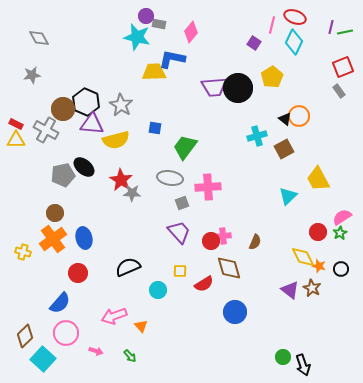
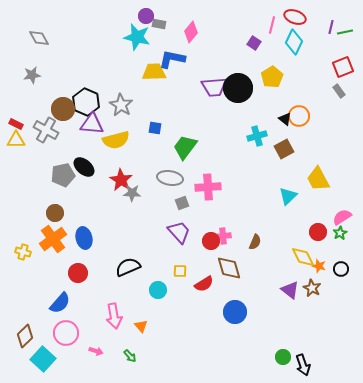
pink arrow at (114, 316): rotated 80 degrees counterclockwise
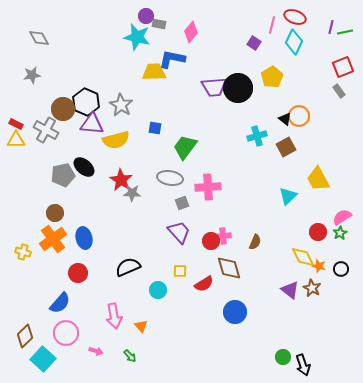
brown square at (284, 149): moved 2 px right, 2 px up
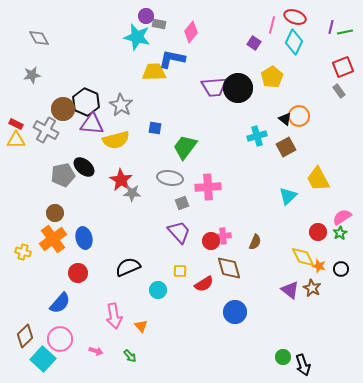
pink circle at (66, 333): moved 6 px left, 6 px down
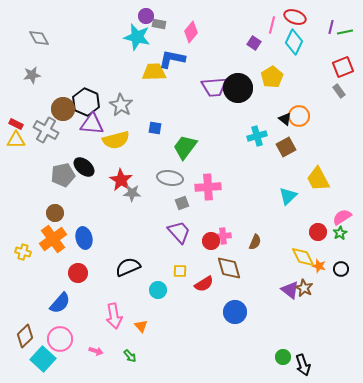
brown star at (312, 288): moved 8 px left
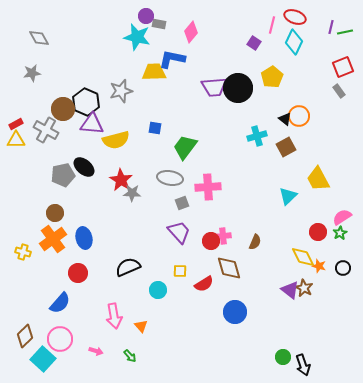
gray star at (32, 75): moved 2 px up
gray star at (121, 105): moved 14 px up; rotated 25 degrees clockwise
red rectangle at (16, 124): rotated 56 degrees counterclockwise
black circle at (341, 269): moved 2 px right, 1 px up
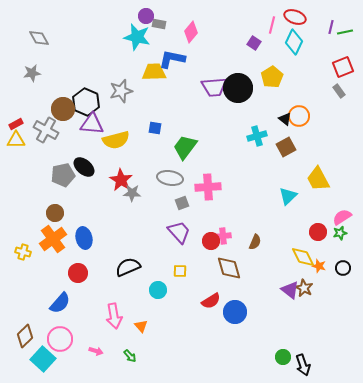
green star at (340, 233): rotated 16 degrees clockwise
red semicircle at (204, 284): moved 7 px right, 17 px down
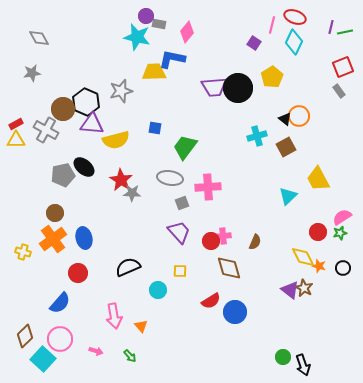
pink diamond at (191, 32): moved 4 px left
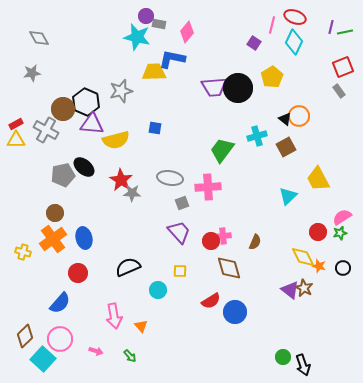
green trapezoid at (185, 147): moved 37 px right, 3 px down
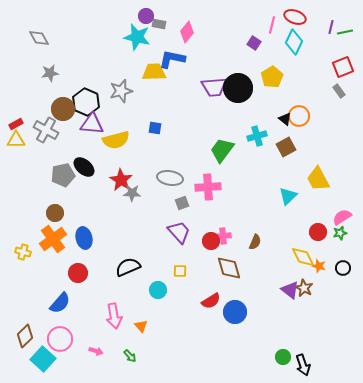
gray star at (32, 73): moved 18 px right
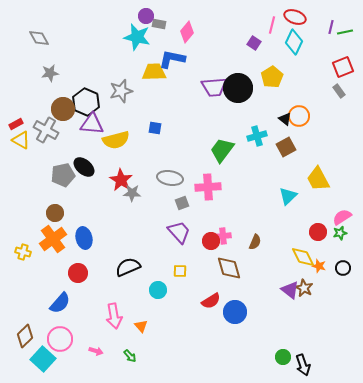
yellow triangle at (16, 140): moved 5 px right; rotated 30 degrees clockwise
